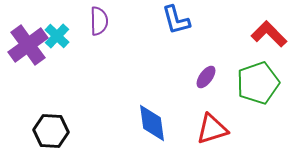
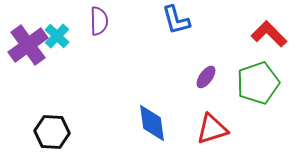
black hexagon: moved 1 px right, 1 px down
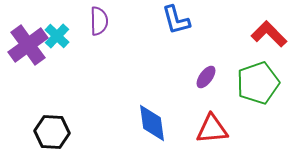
red triangle: rotated 12 degrees clockwise
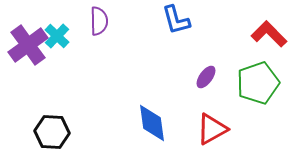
red triangle: rotated 24 degrees counterclockwise
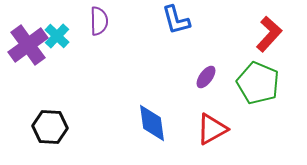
red L-shape: rotated 87 degrees clockwise
green pentagon: rotated 30 degrees counterclockwise
black hexagon: moved 2 px left, 5 px up
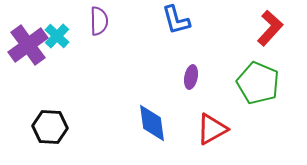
red L-shape: moved 1 px right, 6 px up
purple ellipse: moved 15 px left; rotated 25 degrees counterclockwise
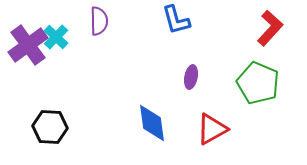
cyan cross: moved 1 px left, 1 px down
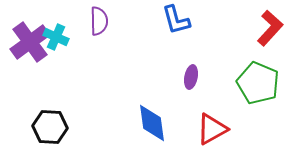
cyan cross: rotated 20 degrees counterclockwise
purple cross: moved 2 px right, 3 px up
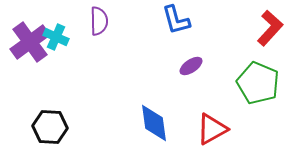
purple ellipse: moved 11 px up; rotated 45 degrees clockwise
blue diamond: moved 2 px right
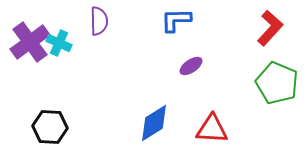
blue L-shape: rotated 104 degrees clockwise
cyan cross: moved 3 px right, 6 px down
green pentagon: moved 19 px right
blue diamond: rotated 66 degrees clockwise
red triangle: rotated 32 degrees clockwise
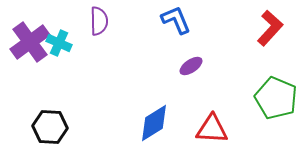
blue L-shape: rotated 68 degrees clockwise
green pentagon: moved 1 px left, 15 px down
